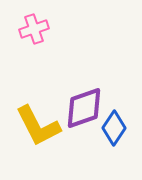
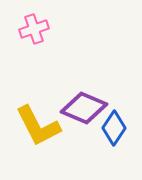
purple diamond: rotated 42 degrees clockwise
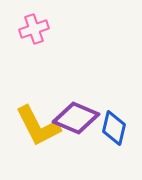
purple diamond: moved 8 px left, 10 px down
blue diamond: rotated 20 degrees counterclockwise
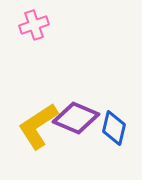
pink cross: moved 4 px up
yellow L-shape: rotated 84 degrees clockwise
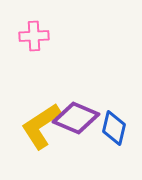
pink cross: moved 11 px down; rotated 16 degrees clockwise
yellow L-shape: moved 3 px right
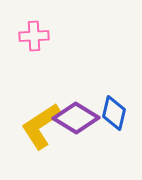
purple diamond: rotated 9 degrees clockwise
blue diamond: moved 15 px up
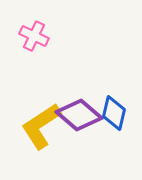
pink cross: rotated 28 degrees clockwise
purple diamond: moved 3 px right, 3 px up; rotated 9 degrees clockwise
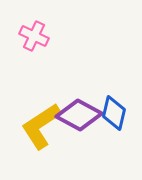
purple diamond: rotated 12 degrees counterclockwise
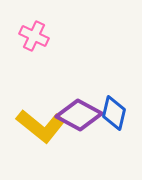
yellow L-shape: rotated 108 degrees counterclockwise
